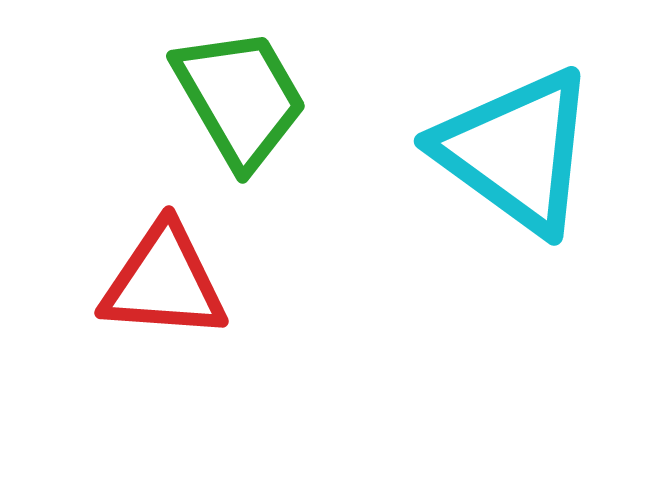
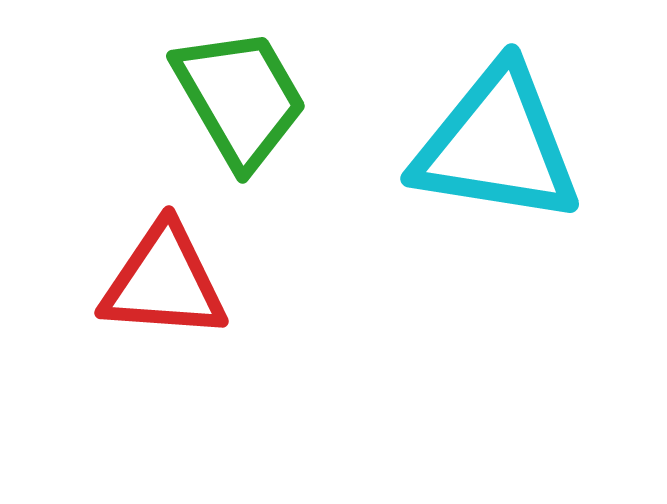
cyan triangle: moved 19 px left, 6 px up; rotated 27 degrees counterclockwise
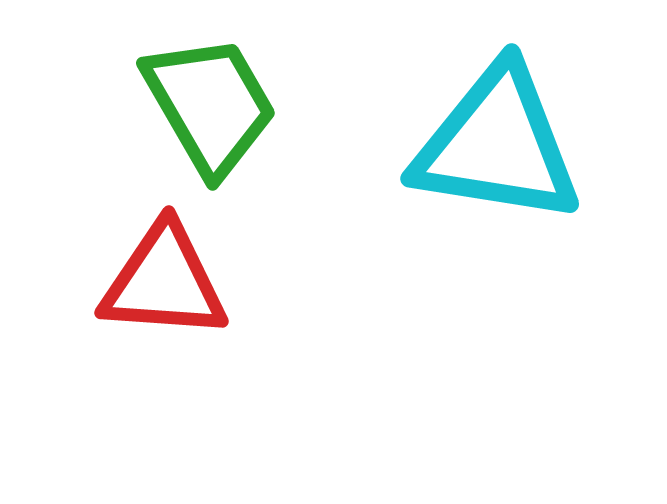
green trapezoid: moved 30 px left, 7 px down
